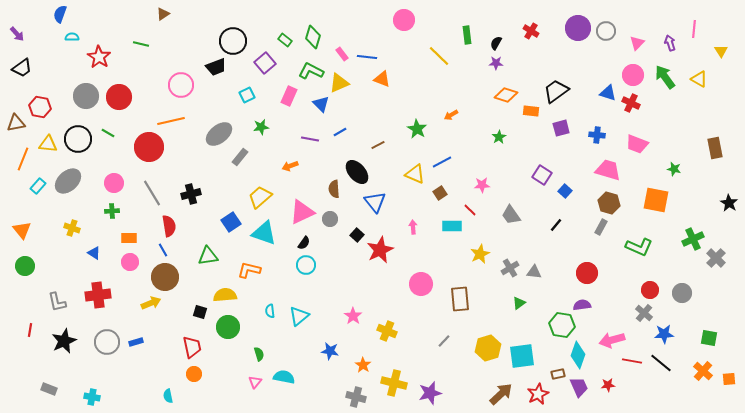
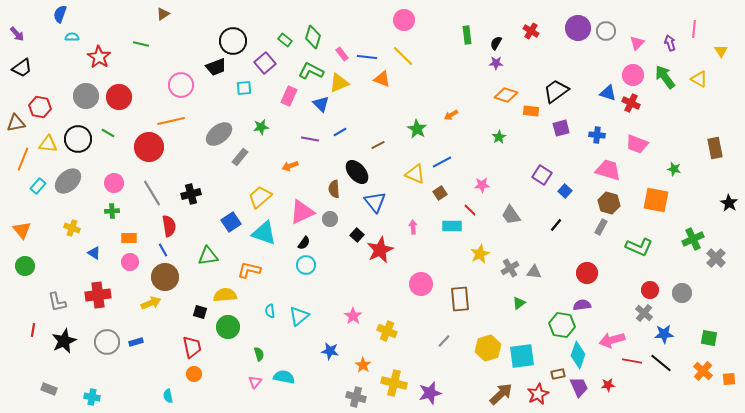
yellow line at (439, 56): moved 36 px left
cyan square at (247, 95): moved 3 px left, 7 px up; rotated 21 degrees clockwise
red line at (30, 330): moved 3 px right
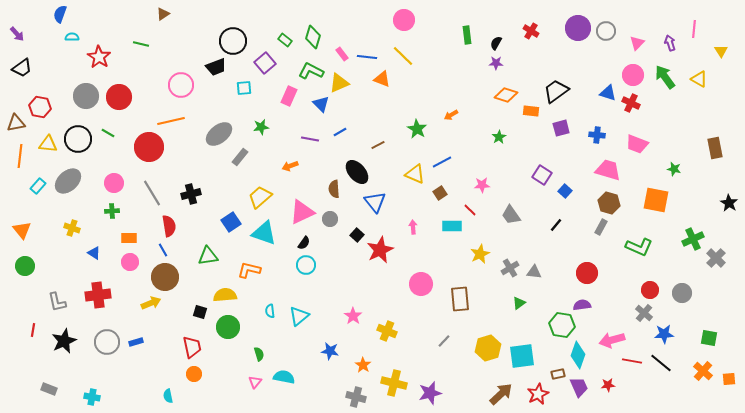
orange line at (23, 159): moved 3 px left, 3 px up; rotated 15 degrees counterclockwise
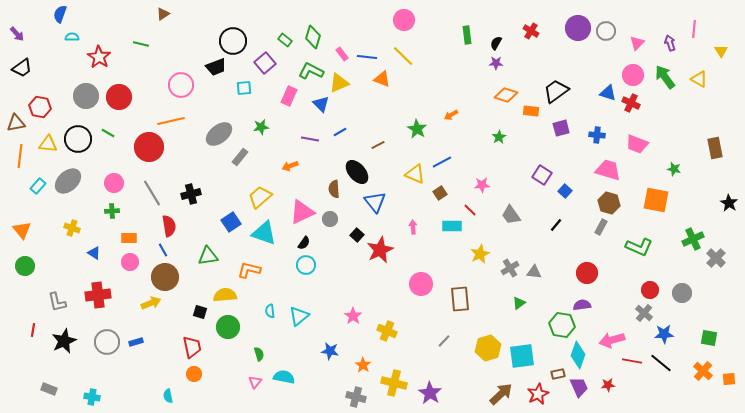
purple star at (430, 393): rotated 25 degrees counterclockwise
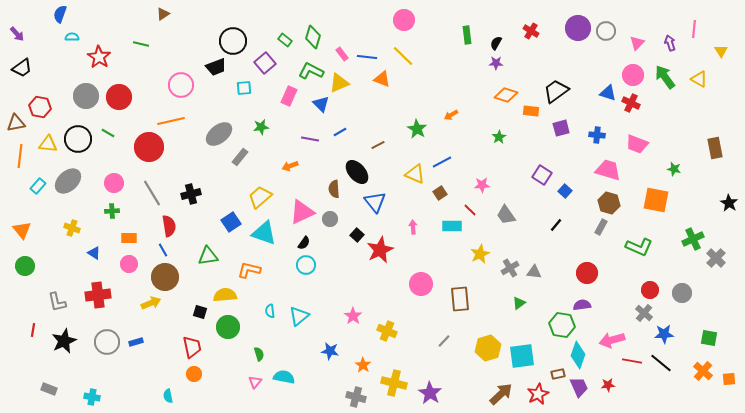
gray trapezoid at (511, 215): moved 5 px left
pink circle at (130, 262): moved 1 px left, 2 px down
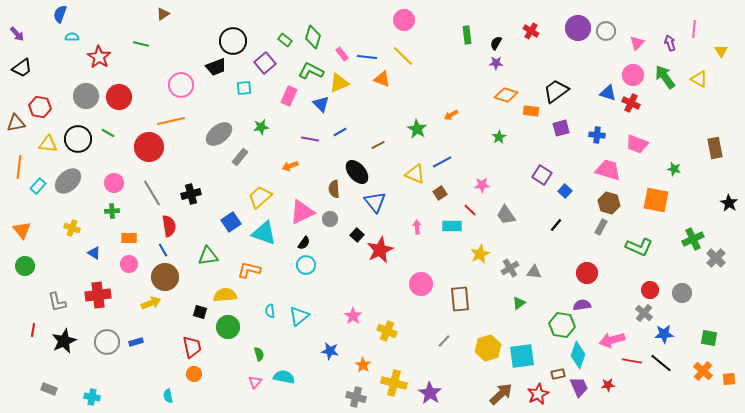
orange line at (20, 156): moved 1 px left, 11 px down
pink arrow at (413, 227): moved 4 px right
